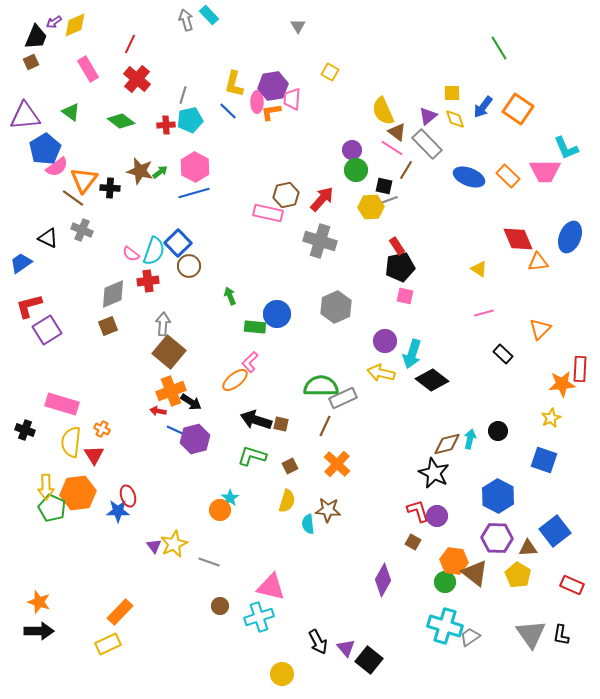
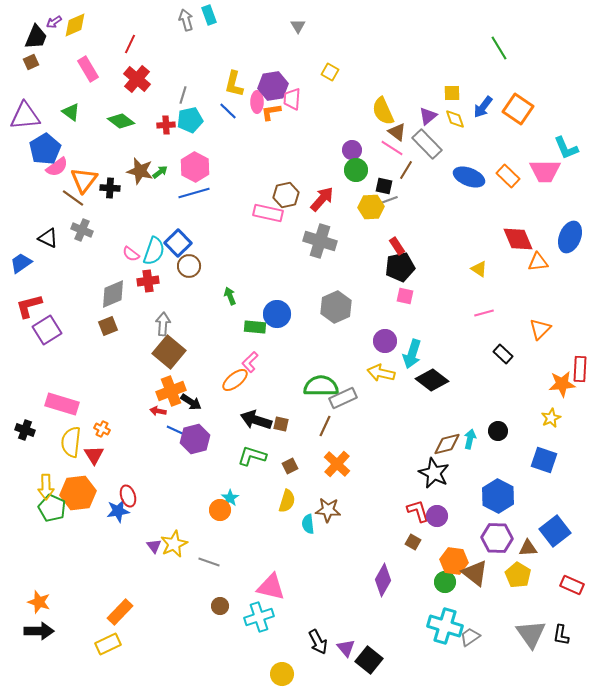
cyan rectangle at (209, 15): rotated 24 degrees clockwise
blue star at (118, 511): rotated 10 degrees counterclockwise
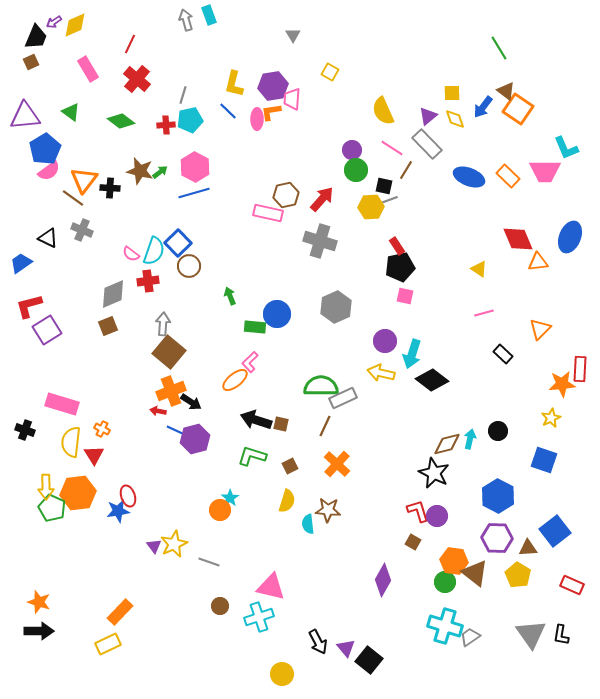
gray triangle at (298, 26): moved 5 px left, 9 px down
pink ellipse at (257, 102): moved 17 px down
brown triangle at (397, 132): moved 109 px right, 41 px up
pink semicircle at (57, 167): moved 8 px left, 4 px down
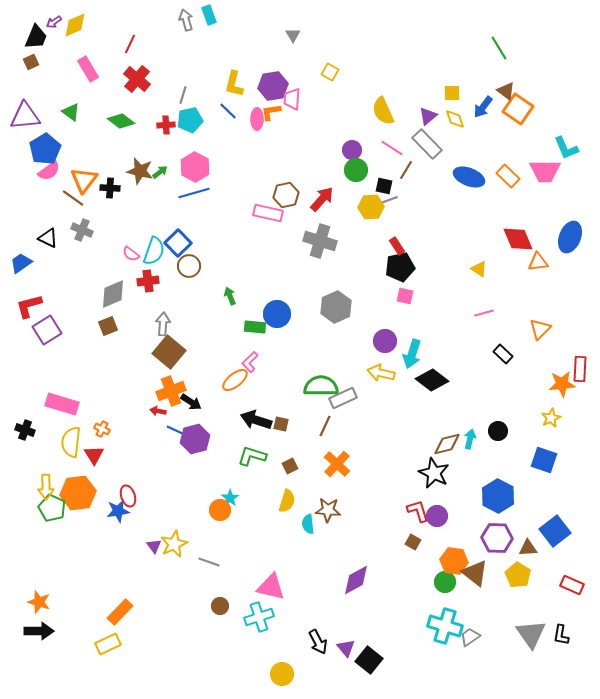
purple diamond at (383, 580): moved 27 px left; rotated 32 degrees clockwise
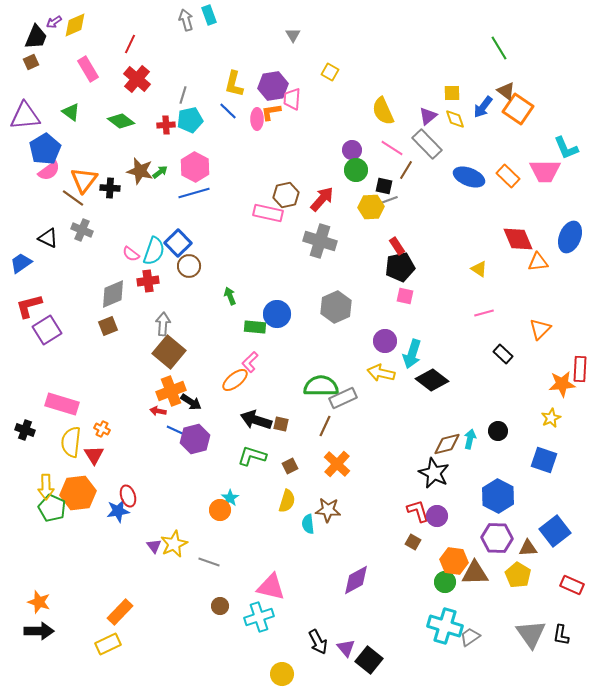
brown triangle at (475, 573): rotated 40 degrees counterclockwise
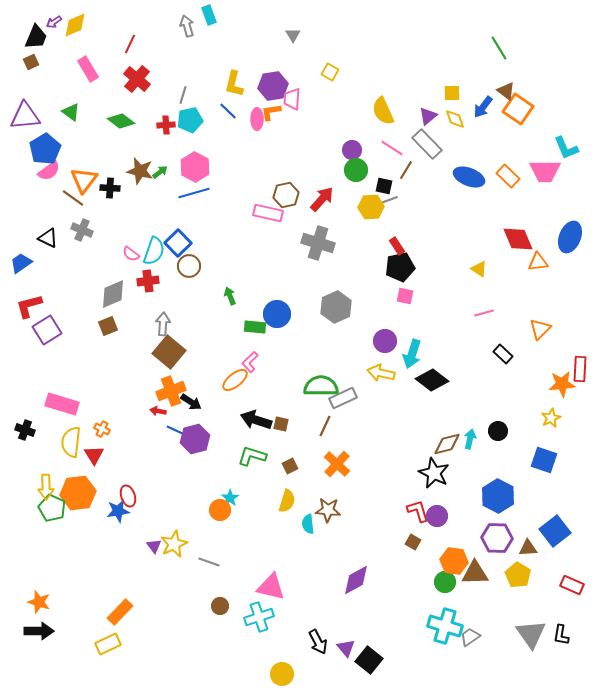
gray arrow at (186, 20): moved 1 px right, 6 px down
gray cross at (320, 241): moved 2 px left, 2 px down
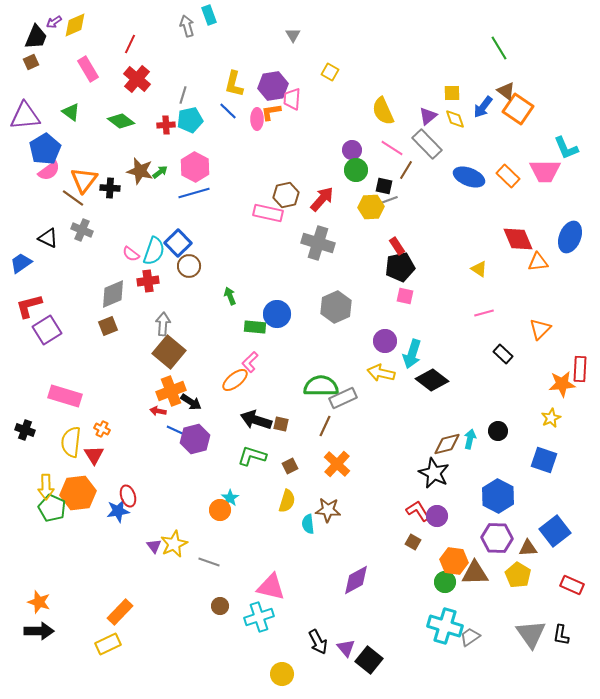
pink rectangle at (62, 404): moved 3 px right, 8 px up
red L-shape at (418, 511): rotated 15 degrees counterclockwise
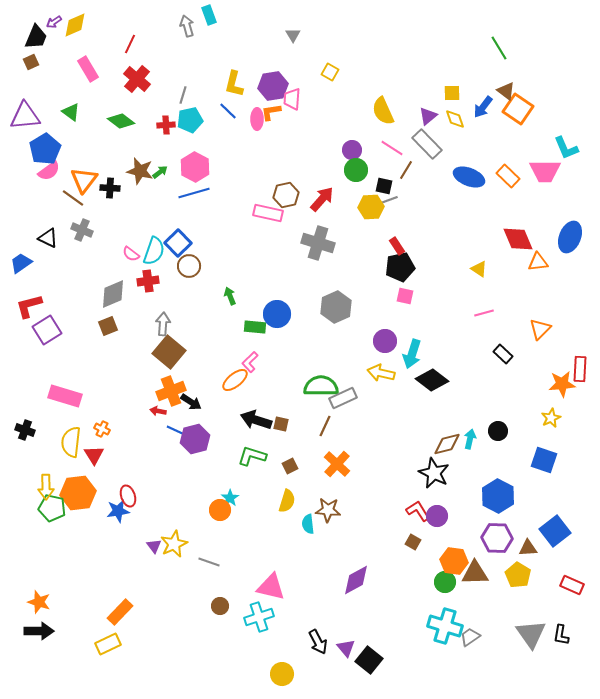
green pentagon at (52, 508): rotated 12 degrees counterclockwise
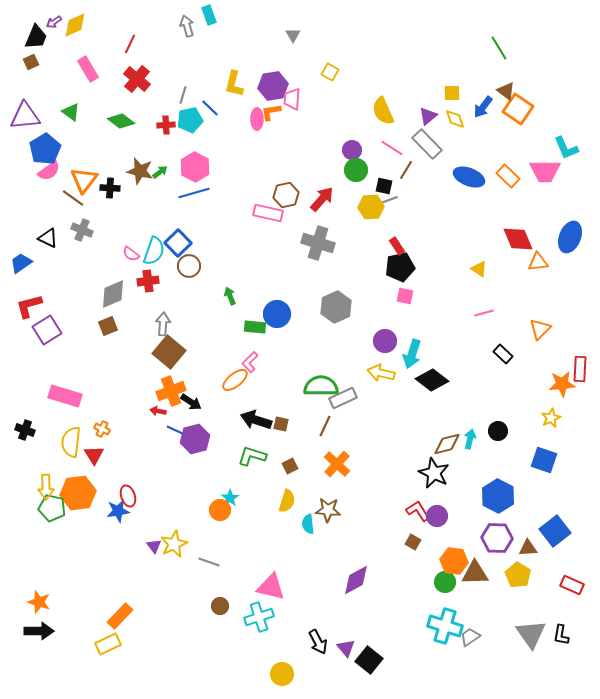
blue line at (228, 111): moved 18 px left, 3 px up
orange rectangle at (120, 612): moved 4 px down
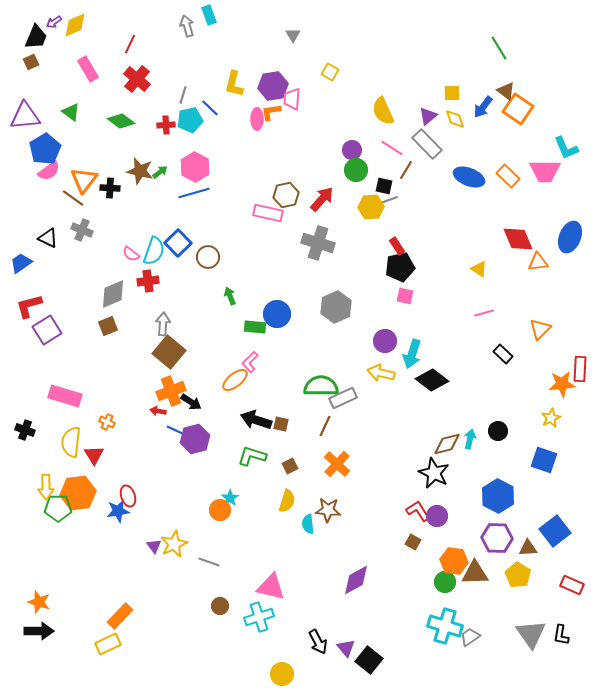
brown circle at (189, 266): moved 19 px right, 9 px up
orange cross at (102, 429): moved 5 px right, 7 px up
green pentagon at (52, 508): moved 6 px right; rotated 12 degrees counterclockwise
